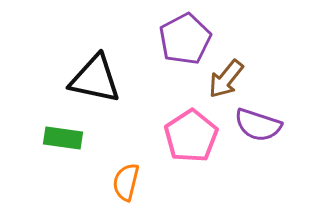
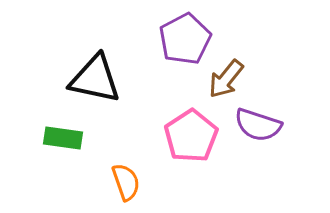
orange semicircle: rotated 147 degrees clockwise
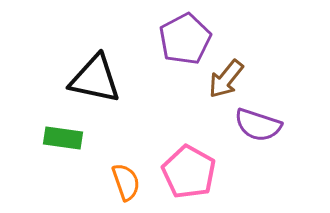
pink pentagon: moved 2 px left, 36 px down; rotated 10 degrees counterclockwise
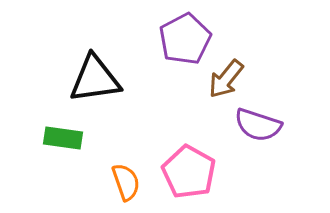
black triangle: rotated 20 degrees counterclockwise
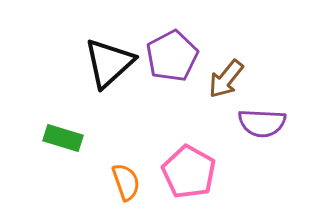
purple pentagon: moved 13 px left, 17 px down
black triangle: moved 14 px right, 16 px up; rotated 34 degrees counterclockwise
purple semicircle: moved 4 px right, 2 px up; rotated 15 degrees counterclockwise
green rectangle: rotated 9 degrees clockwise
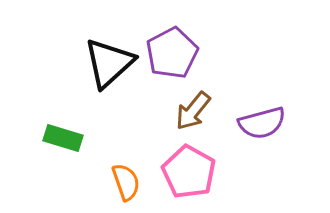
purple pentagon: moved 3 px up
brown arrow: moved 33 px left, 32 px down
purple semicircle: rotated 18 degrees counterclockwise
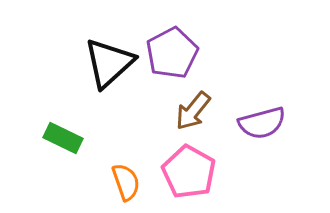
green rectangle: rotated 9 degrees clockwise
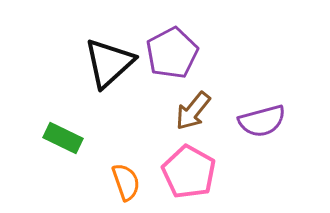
purple semicircle: moved 2 px up
